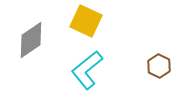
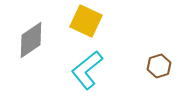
brown hexagon: rotated 15 degrees clockwise
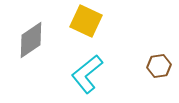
brown hexagon: rotated 10 degrees clockwise
cyan L-shape: moved 4 px down
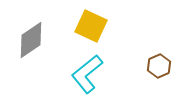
yellow square: moved 5 px right, 5 px down
brown hexagon: rotated 15 degrees counterclockwise
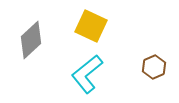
gray diamond: rotated 9 degrees counterclockwise
brown hexagon: moved 5 px left, 1 px down
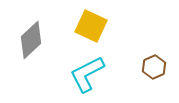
cyan L-shape: rotated 12 degrees clockwise
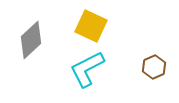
cyan L-shape: moved 5 px up
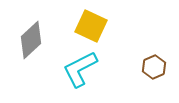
cyan L-shape: moved 7 px left
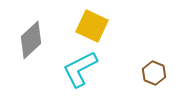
yellow square: moved 1 px right
brown hexagon: moved 6 px down; rotated 15 degrees counterclockwise
